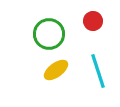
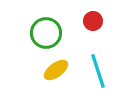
green circle: moved 3 px left, 1 px up
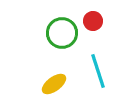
green circle: moved 16 px right
yellow ellipse: moved 2 px left, 14 px down
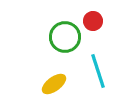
green circle: moved 3 px right, 4 px down
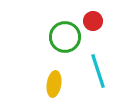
yellow ellipse: rotated 45 degrees counterclockwise
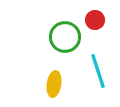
red circle: moved 2 px right, 1 px up
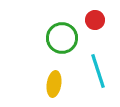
green circle: moved 3 px left, 1 px down
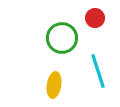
red circle: moved 2 px up
yellow ellipse: moved 1 px down
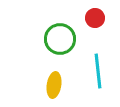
green circle: moved 2 px left, 1 px down
cyan line: rotated 12 degrees clockwise
